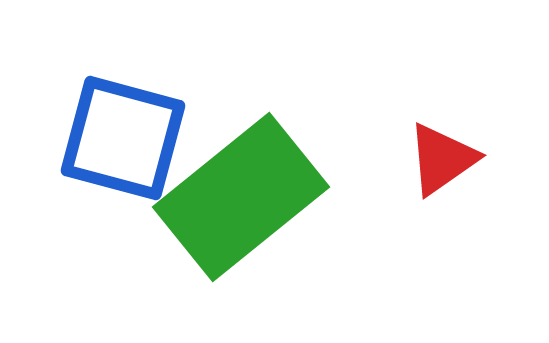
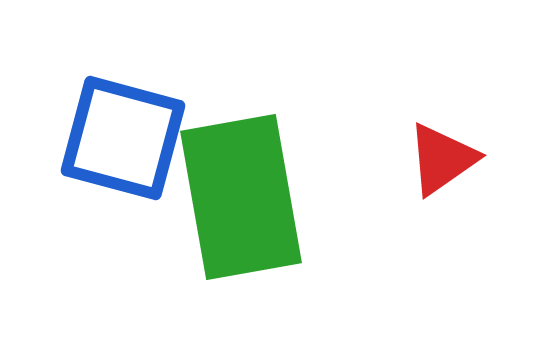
green rectangle: rotated 61 degrees counterclockwise
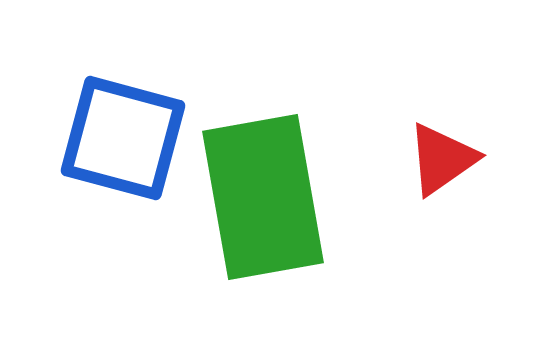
green rectangle: moved 22 px right
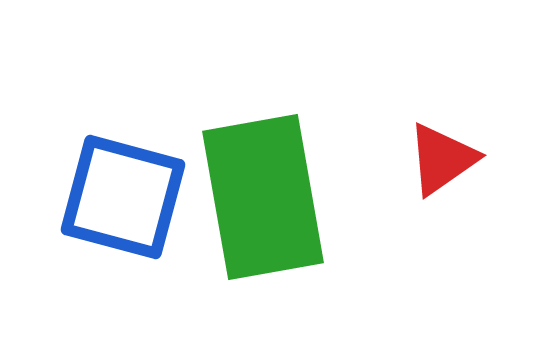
blue square: moved 59 px down
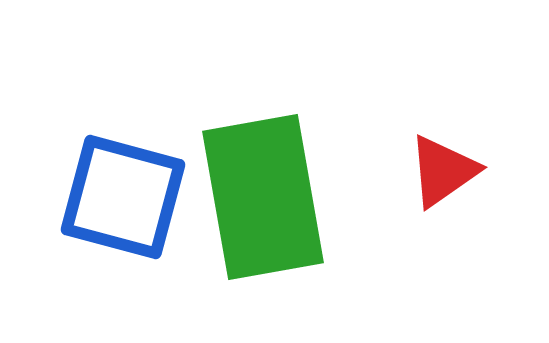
red triangle: moved 1 px right, 12 px down
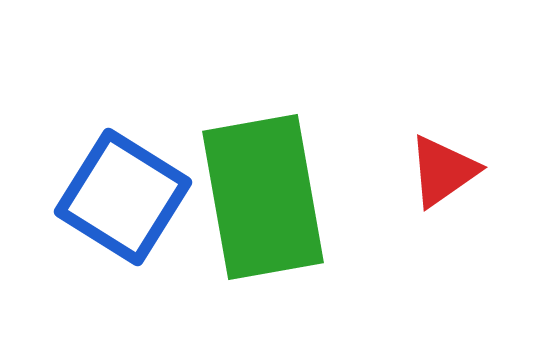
blue square: rotated 17 degrees clockwise
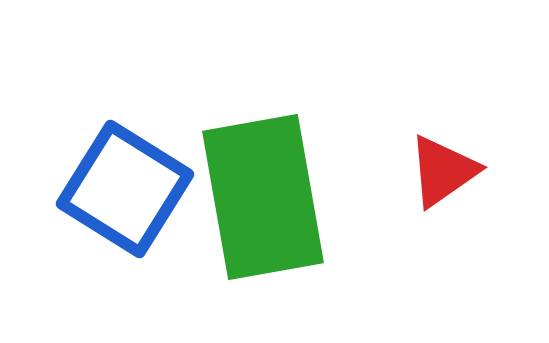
blue square: moved 2 px right, 8 px up
